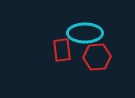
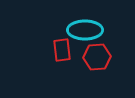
cyan ellipse: moved 3 px up
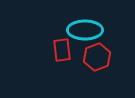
red hexagon: rotated 16 degrees counterclockwise
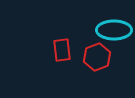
cyan ellipse: moved 29 px right
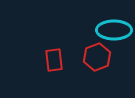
red rectangle: moved 8 px left, 10 px down
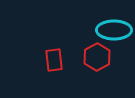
red hexagon: rotated 8 degrees counterclockwise
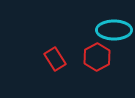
red rectangle: moved 1 px right, 1 px up; rotated 25 degrees counterclockwise
